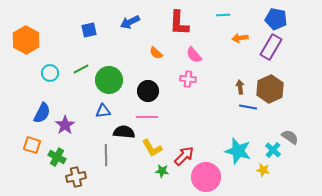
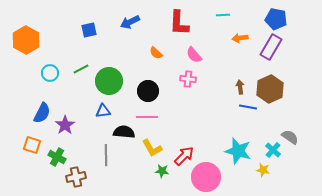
green circle: moved 1 px down
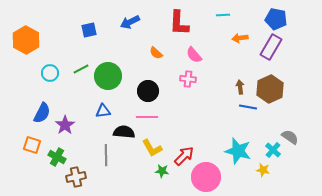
green circle: moved 1 px left, 5 px up
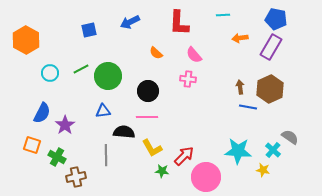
cyan star: rotated 12 degrees counterclockwise
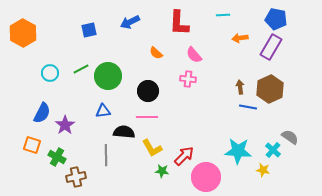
orange hexagon: moved 3 px left, 7 px up
